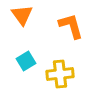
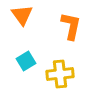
orange L-shape: rotated 28 degrees clockwise
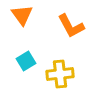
orange L-shape: rotated 140 degrees clockwise
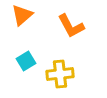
orange triangle: rotated 25 degrees clockwise
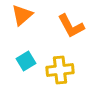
yellow cross: moved 4 px up
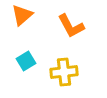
yellow cross: moved 4 px right, 2 px down
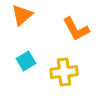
orange L-shape: moved 5 px right, 3 px down
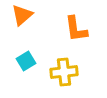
orange L-shape: rotated 20 degrees clockwise
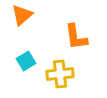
orange L-shape: moved 8 px down
yellow cross: moved 4 px left, 2 px down
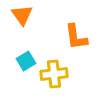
orange triangle: rotated 25 degrees counterclockwise
yellow cross: moved 6 px left
